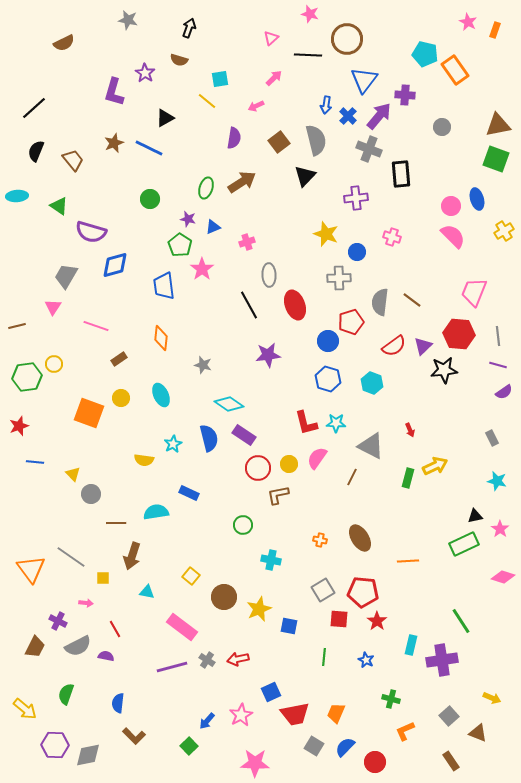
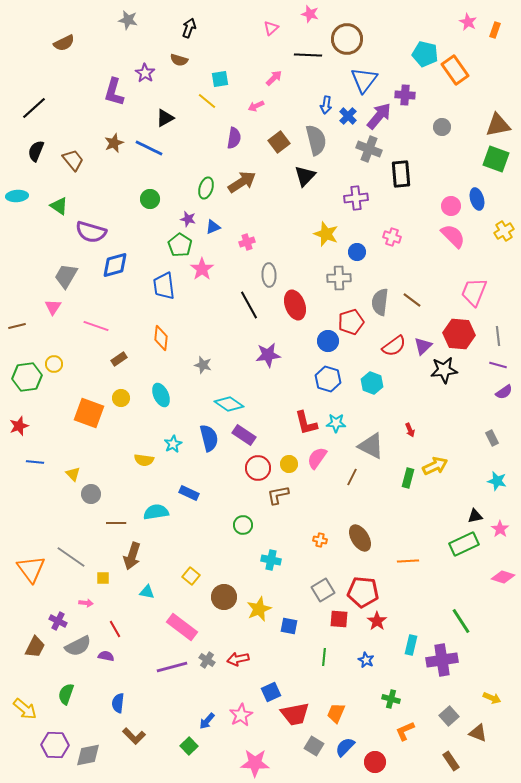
pink triangle at (271, 38): moved 10 px up
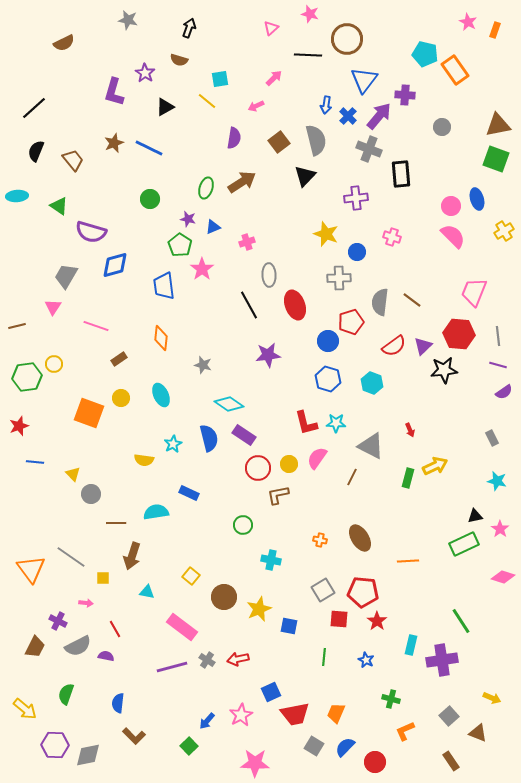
black triangle at (165, 118): moved 11 px up
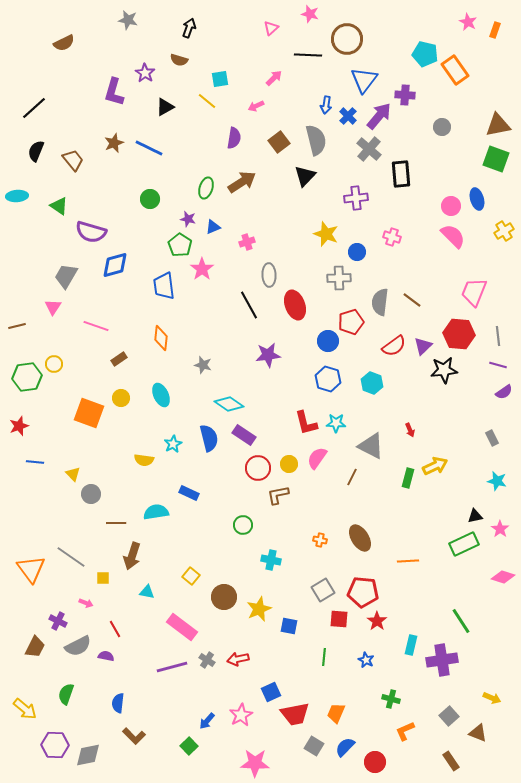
gray cross at (369, 149): rotated 20 degrees clockwise
pink arrow at (86, 603): rotated 16 degrees clockwise
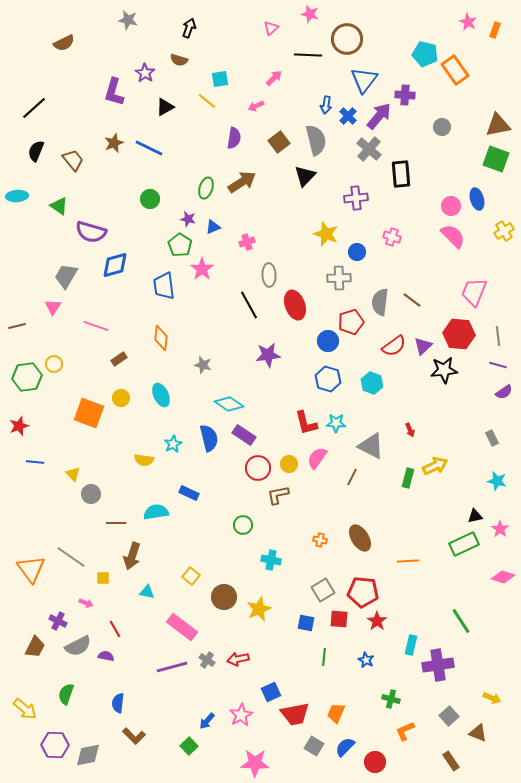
blue square at (289, 626): moved 17 px right, 3 px up
purple cross at (442, 660): moved 4 px left, 5 px down
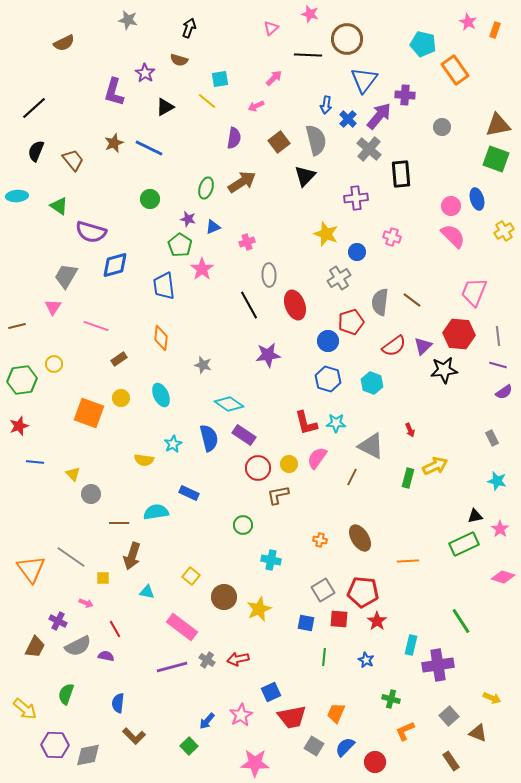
cyan pentagon at (425, 54): moved 2 px left, 10 px up
blue cross at (348, 116): moved 3 px down
gray cross at (339, 278): rotated 30 degrees counterclockwise
green hexagon at (27, 377): moved 5 px left, 3 px down
brown line at (116, 523): moved 3 px right
red trapezoid at (295, 714): moved 3 px left, 3 px down
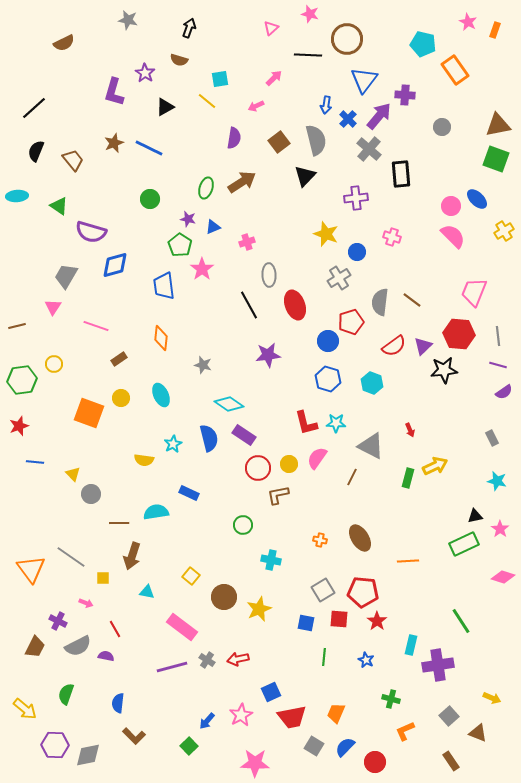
blue ellipse at (477, 199): rotated 30 degrees counterclockwise
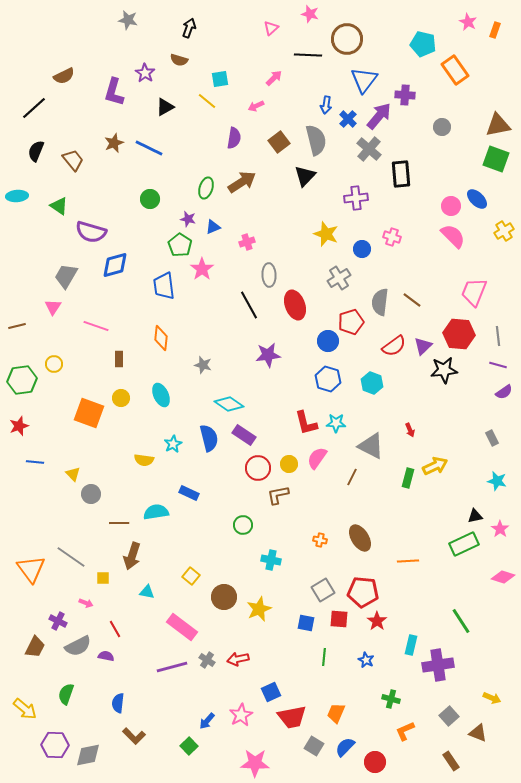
brown semicircle at (64, 43): moved 33 px down
blue circle at (357, 252): moved 5 px right, 3 px up
brown rectangle at (119, 359): rotated 56 degrees counterclockwise
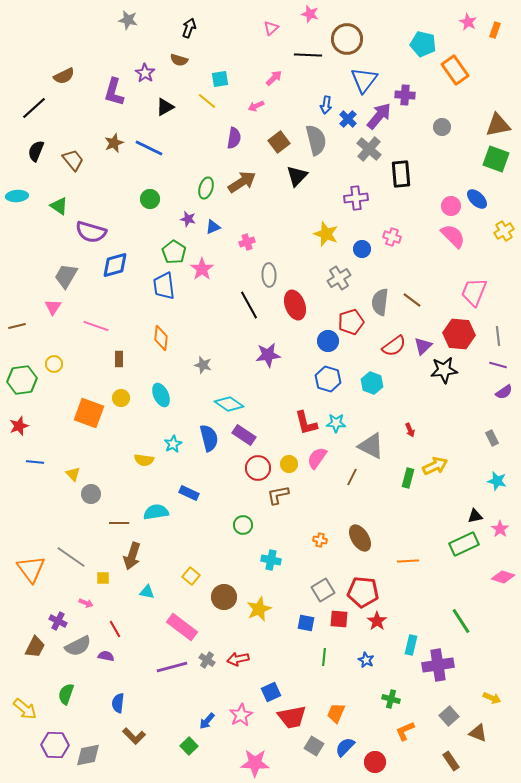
black triangle at (305, 176): moved 8 px left
green pentagon at (180, 245): moved 6 px left, 7 px down
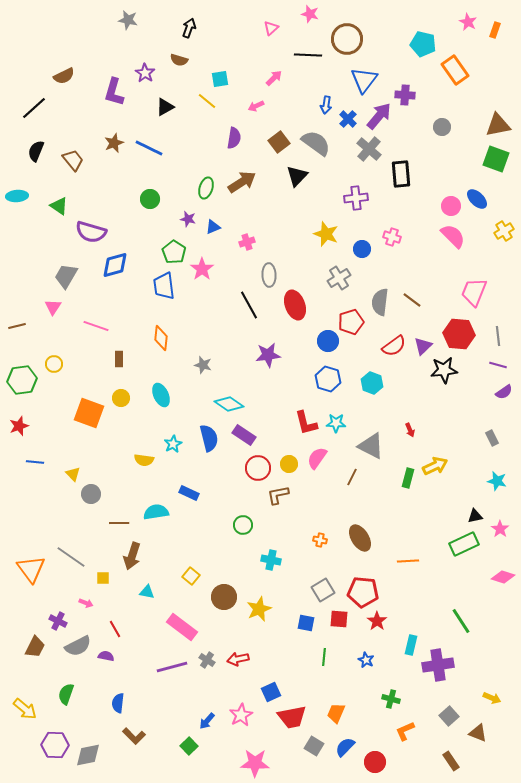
gray semicircle at (316, 140): moved 3 px down; rotated 40 degrees counterclockwise
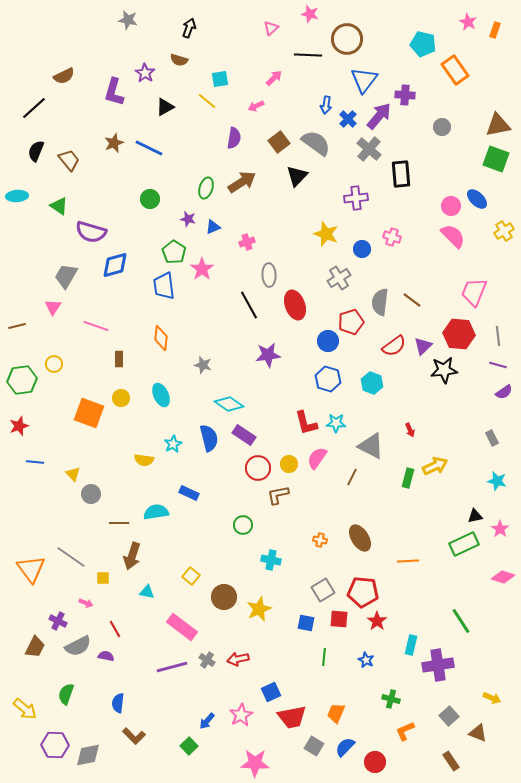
brown trapezoid at (73, 160): moved 4 px left
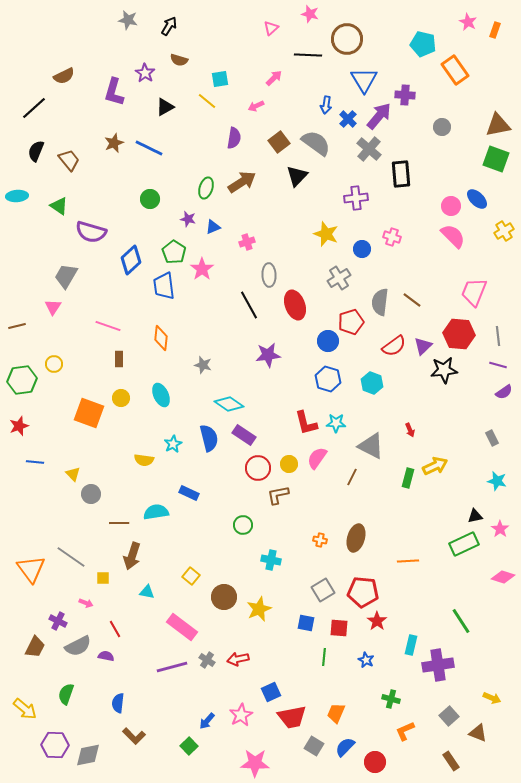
black arrow at (189, 28): moved 20 px left, 2 px up; rotated 12 degrees clockwise
blue triangle at (364, 80): rotated 8 degrees counterclockwise
blue diamond at (115, 265): moved 16 px right, 5 px up; rotated 28 degrees counterclockwise
pink line at (96, 326): moved 12 px right
brown ellipse at (360, 538): moved 4 px left; rotated 48 degrees clockwise
red square at (339, 619): moved 9 px down
